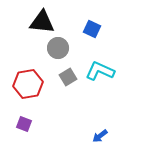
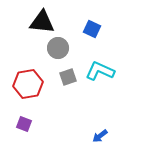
gray square: rotated 12 degrees clockwise
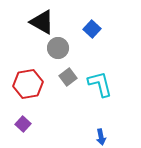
black triangle: rotated 24 degrees clockwise
blue square: rotated 18 degrees clockwise
cyan L-shape: moved 13 px down; rotated 52 degrees clockwise
gray square: rotated 18 degrees counterclockwise
purple square: moved 1 px left; rotated 21 degrees clockwise
blue arrow: moved 1 px right, 1 px down; rotated 63 degrees counterclockwise
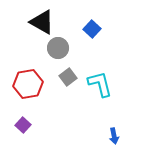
purple square: moved 1 px down
blue arrow: moved 13 px right, 1 px up
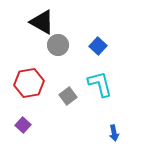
blue square: moved 6 px right, 17 px down
gray circle: moved 3 px up
gray square: moved 19 px down
red hexagon: moved 1 px right, 1 px up
blue arrow: moved 3 px up
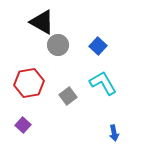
cyan L-shape: moved 3 px right, 1 px up; rotated 16 degrees counterclockwise
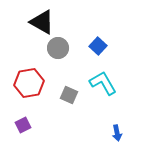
gray circle: moved 3 px down
gray square: moved 1 px right, 1 px up; rotated 30 degrees counterclockwise
purple square: rotated 21 degrees clockwise
blue arrow: moved 3 px right
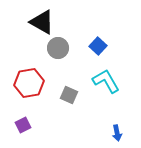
cyan L-shape: moved 3 px right, 2 px up
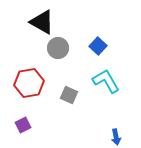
blue arrow: moved 1 px left, 4 px down
